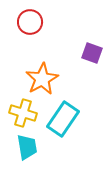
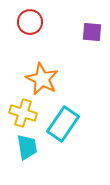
purple square: moved 21 px up; rotated 15 degrees counterclockwise
orange star: rotated 16 degrees counterclockwise
cyan rectangle: moved 5 px down
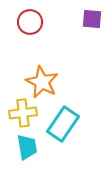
purple square: moved 13 px up
orange star: moved 3 px down
yellow cross: rotated 24 degrees counterclockwise
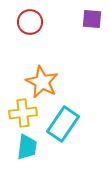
cyan trapezoid: rotated 16 degrees clockwise
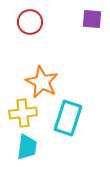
cyan rectangle: moved 5 px right, 6 px up; rotated 16 degrees counterclockwise
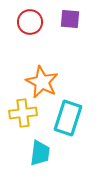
purple square: moved 22 px left
cyan trapezoid: moved 13 px right, 6 px down
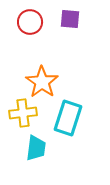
orange star: rotated 8 degrees clockwise
cyan trapezoid: moved 4 px left, 5 px up
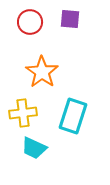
orange star: moved 10 px up
cyan rectangle: moved 5 px right, 2 px up
cyan trapezoid: moved 2 px left; rotated 108 degrees clockwise
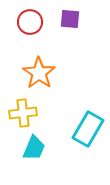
orange star: moved 3 px left, 1 px down
cyan rectangle: moved 15 px right, 13 px down; rotated 12 degrees clockwise
cyan trapezoid: rotated 92 degrees counterclockwise
